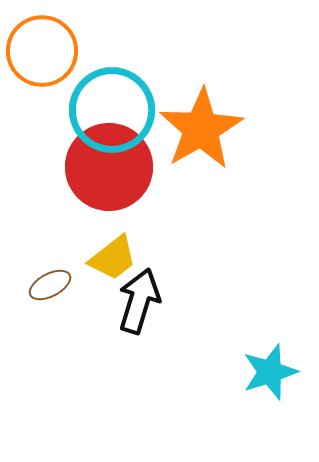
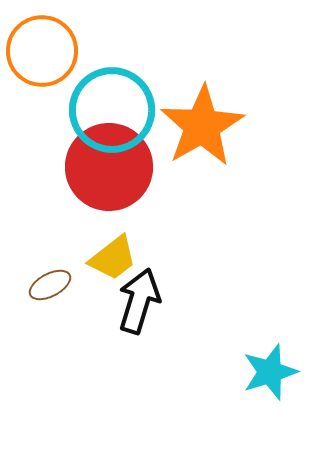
orange star: moved 1 px right, 3 px up
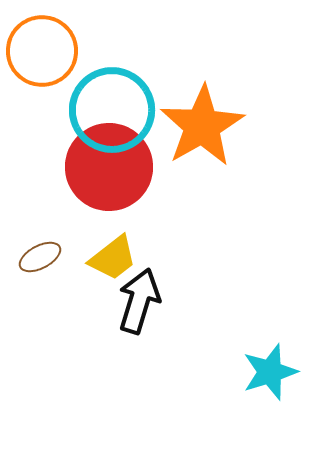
brown ellipse: moved 10 px left, 28 px up
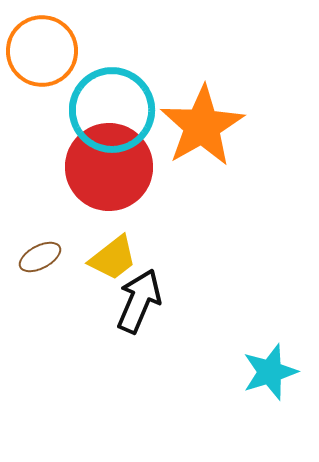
black arrow: rotated 6 degrees clockwise
